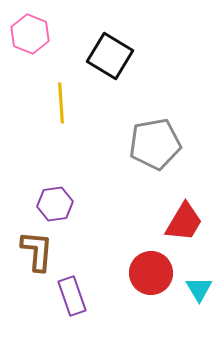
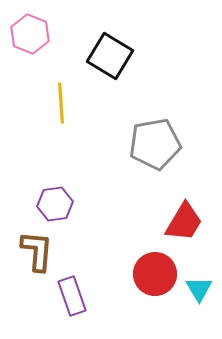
red circle: moved 4 px right, 1 px down
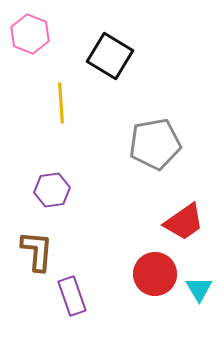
purple hexagon: moved 3 px left, 14 px up
red trapezoid: rotated 24 degrees clockwise
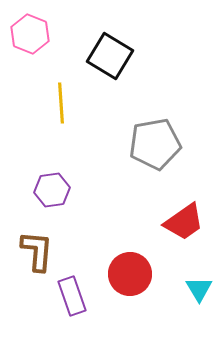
red circle: moved 25 px left
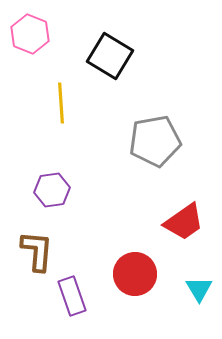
gray pentagon: moved 3 px up
red circle: moved 5 px right
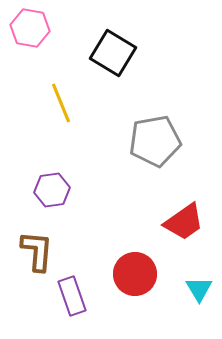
pink hexagon: moved 6 px up; rotated 12 degrees counterclockwise
black square: moved 3 px right, 3 px up
yellow line: rotated 18 degrees counterclockwise
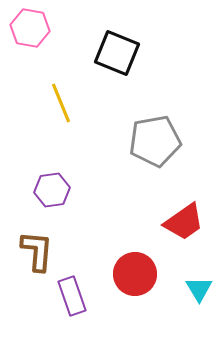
black square: moved 4 px right; rotated 9 degrees counterclockwise
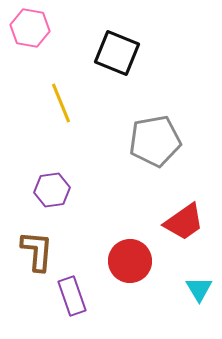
red circle: moved 5 px left, 13 px up
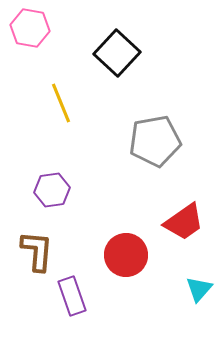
black square: rotated 21 degrees clockwise
red circle: moved 4 px left, 6 px up
cyan triangle: rotated 12 degrees clockwise
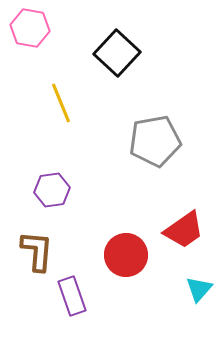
red trapezoid: moved 8 px down
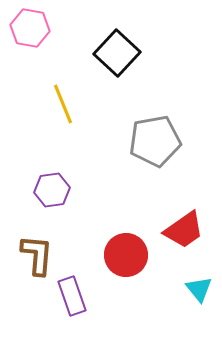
yellow line: moved 2 px right, 1 px down
brown L-shape: moved 4 px down
cyan triangle: rotated 20 degrees counterclockwise
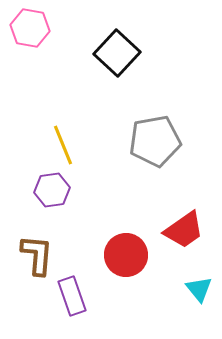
yellow line: moved 41 px down
